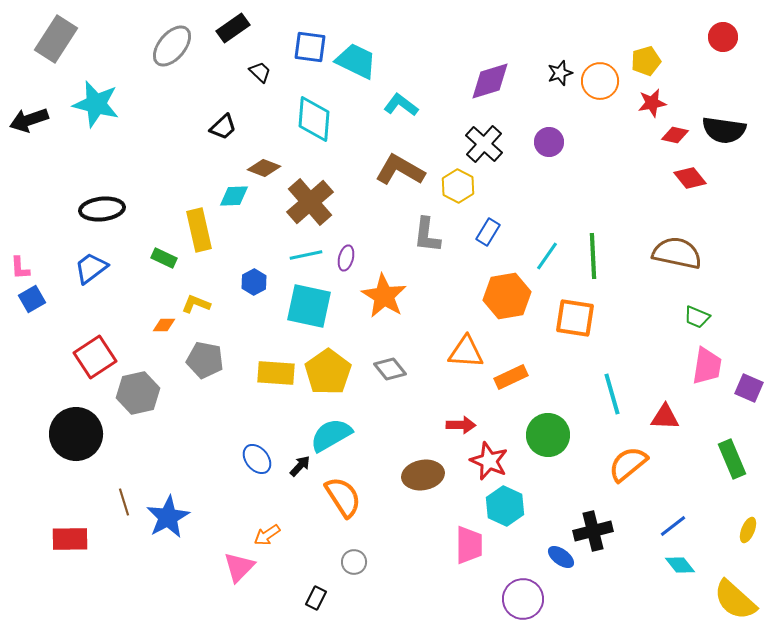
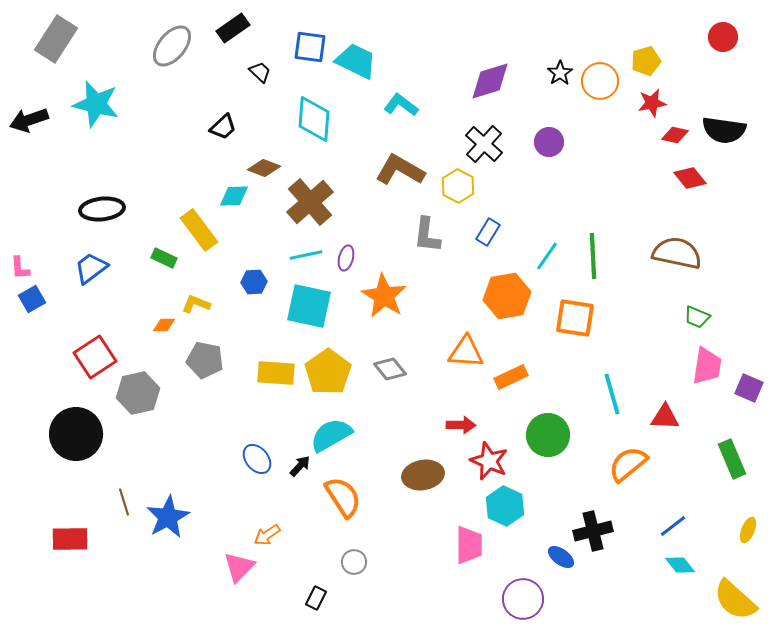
black star at (560, 73): rotated 15 degrees counterclockwise
yellow rectangle at (199, 230): rotated 24 degrees counterclockwise
blue hexagon at (254, 282): rotated 25 degrees clockwise
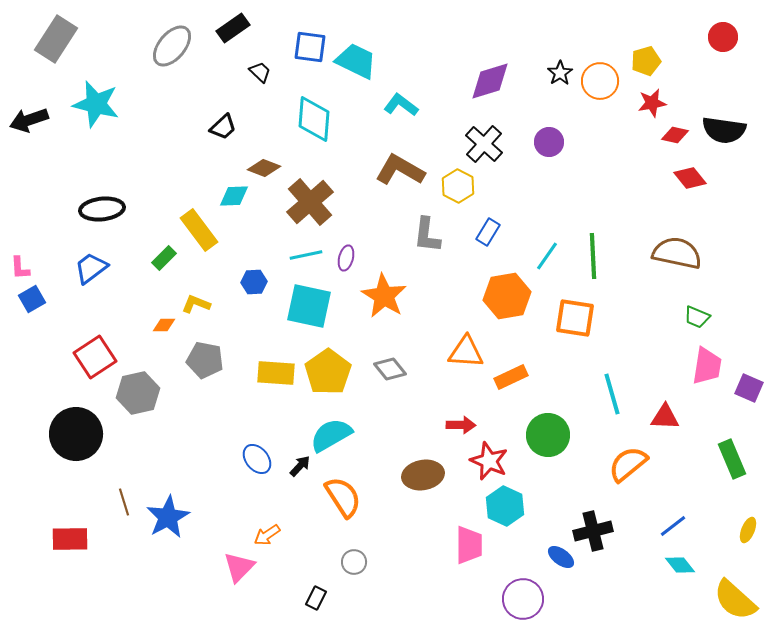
green rectangle at (164, 258): rotated 70 degrees counterclockwise
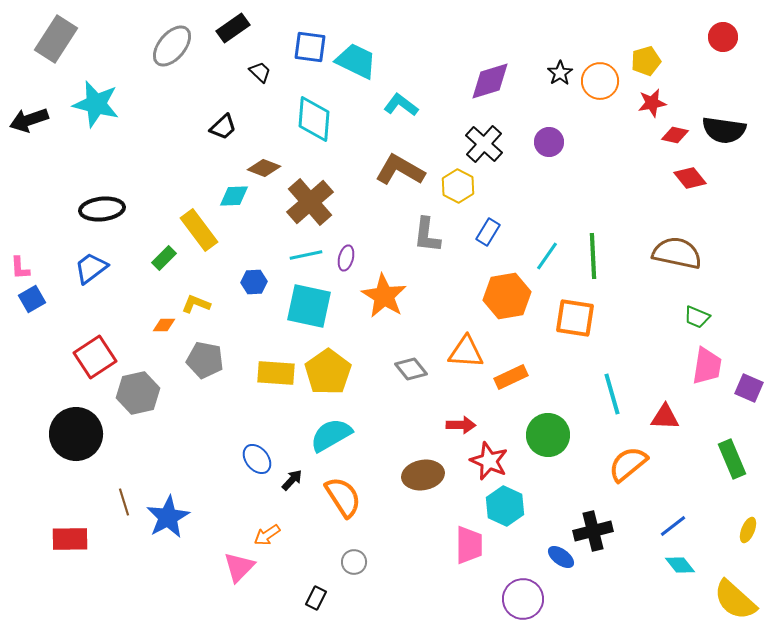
gray diamond at (390, 369): moved 21 px right
black arrow at (300, 466): moved 8 px left, 14 px down
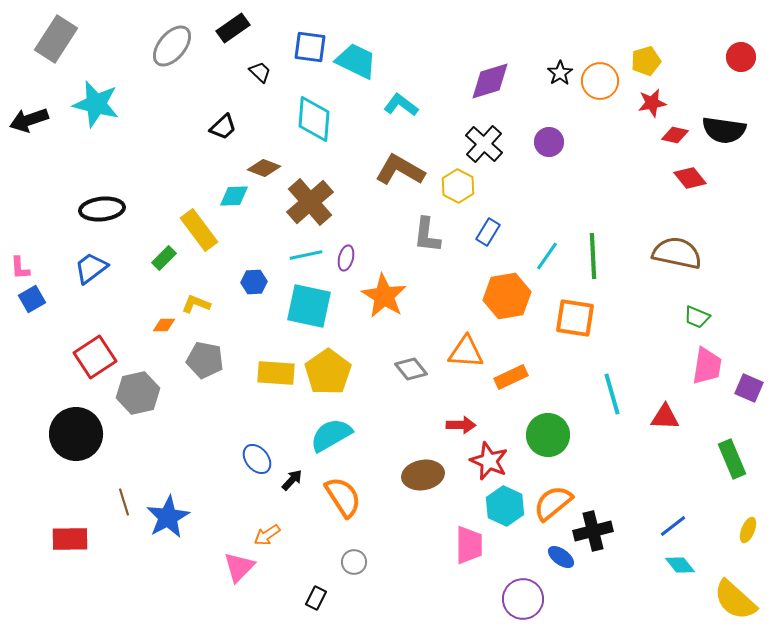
red circle at (723, 37): moved 18 px right, 20 px down
orange semicircle at (628, 464): moved 75 px left, 39 px down
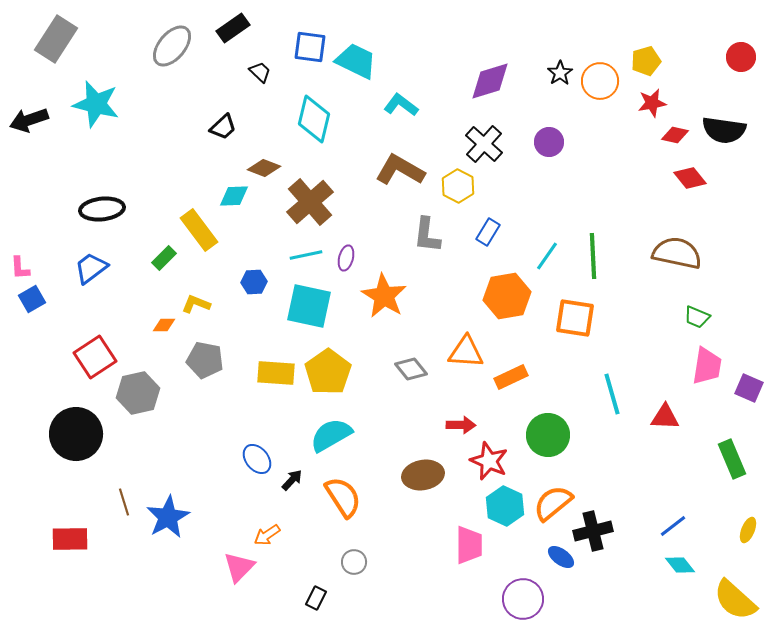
cyan diamond at (314, 119): rotated 9 degrees clockwise
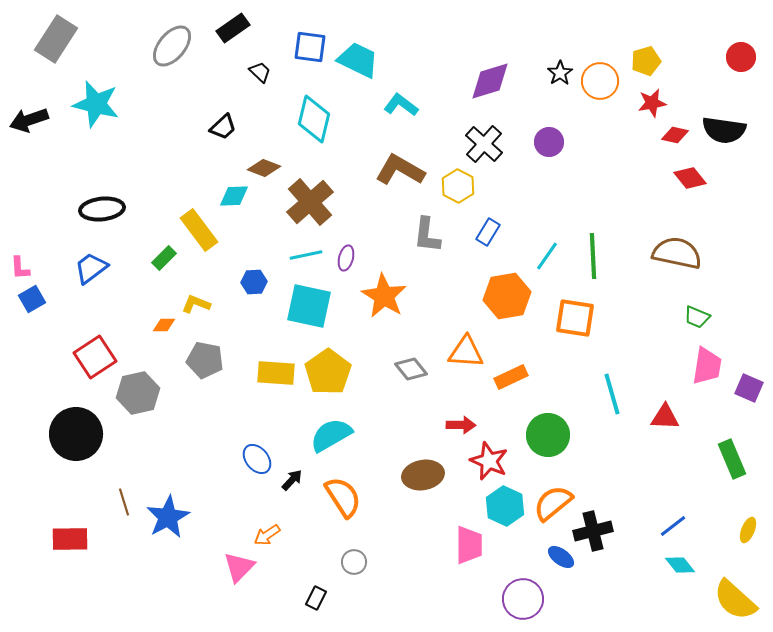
cyan trapezoid at (356, 61): moved 2 px right, 1 px up
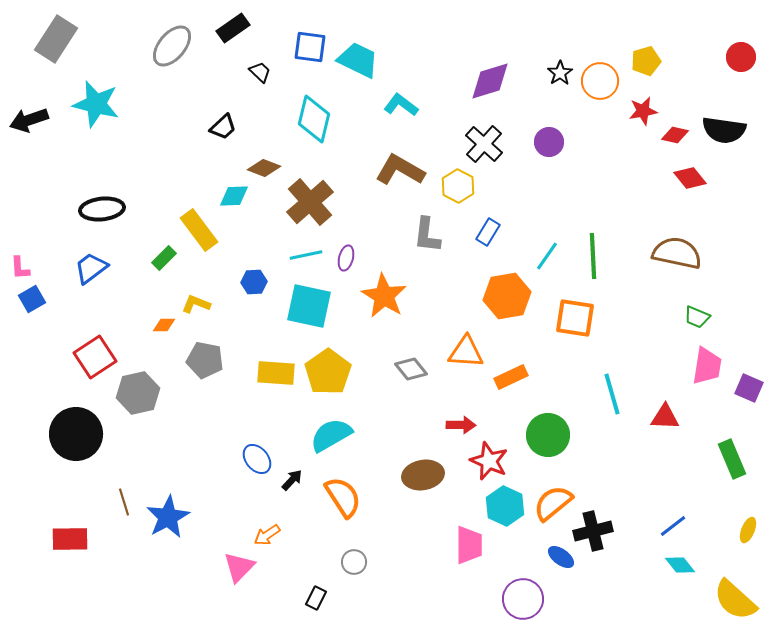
red star at (652, 103): moved 9 px left, 8 px down
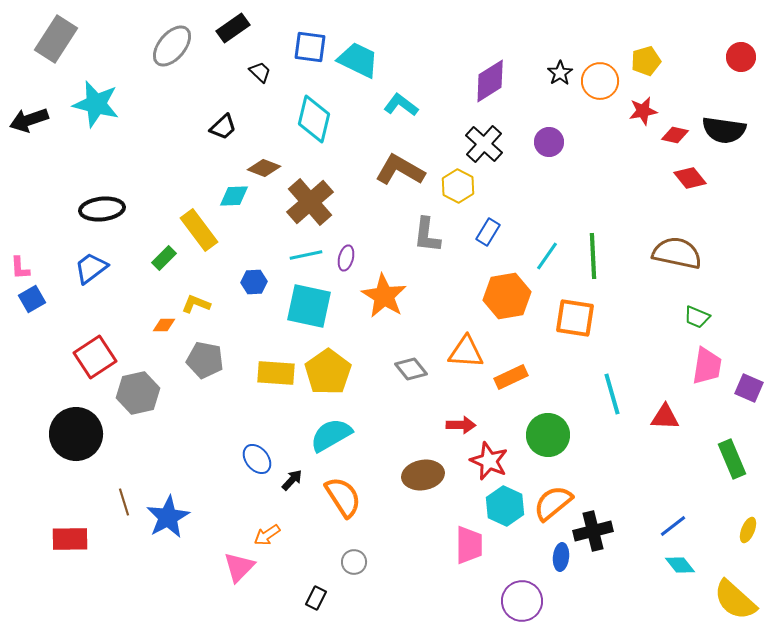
purple diamond at (490, 81): rotated 15 degrees counterclockwise
blue ellipse at (561, 557): rotated 60 degrees clockwise
purple circle at (523, 599): moved 1 px left, 2 px down
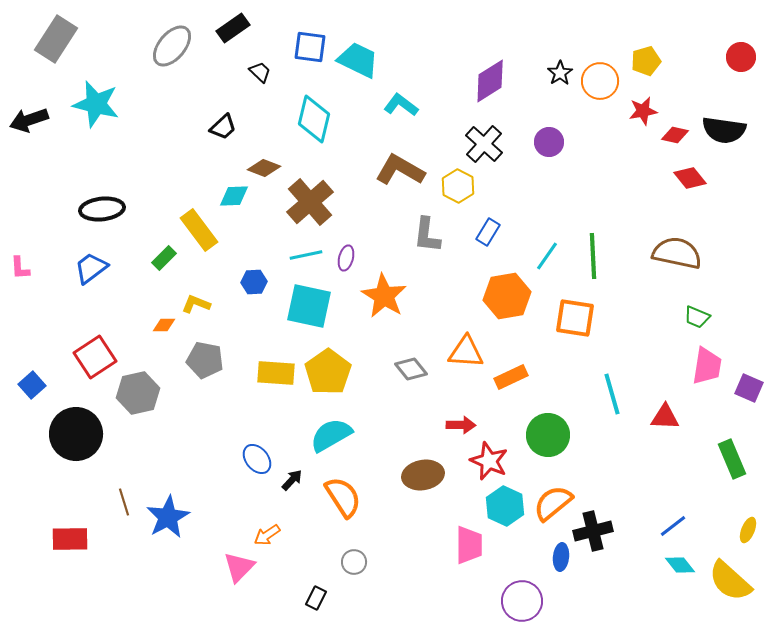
blue square at (32, 299): moved 86 px down; rotated 12 degrees counterclockwise
yellow semicircle at (735, 600): moved 5 px left, 19 px up
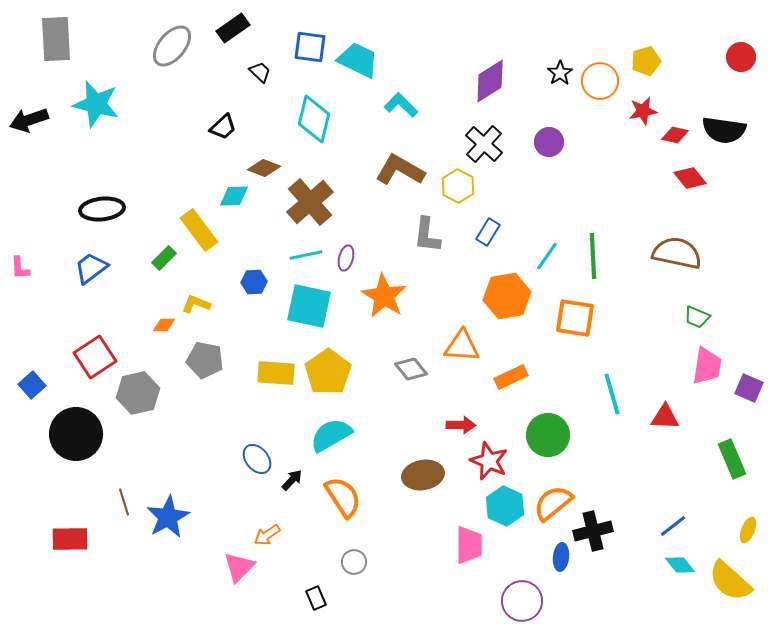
gray rectangle at (56, 39): rotated 36 degrees counterclockwise
cyan L-shape at (401, 105): rotated 8 degrees clockwise
orange triangle at (466, 352): moved 4 px left, 6 px up
black rectangle at (316, 598): rotated 50 degrees counterclockwise
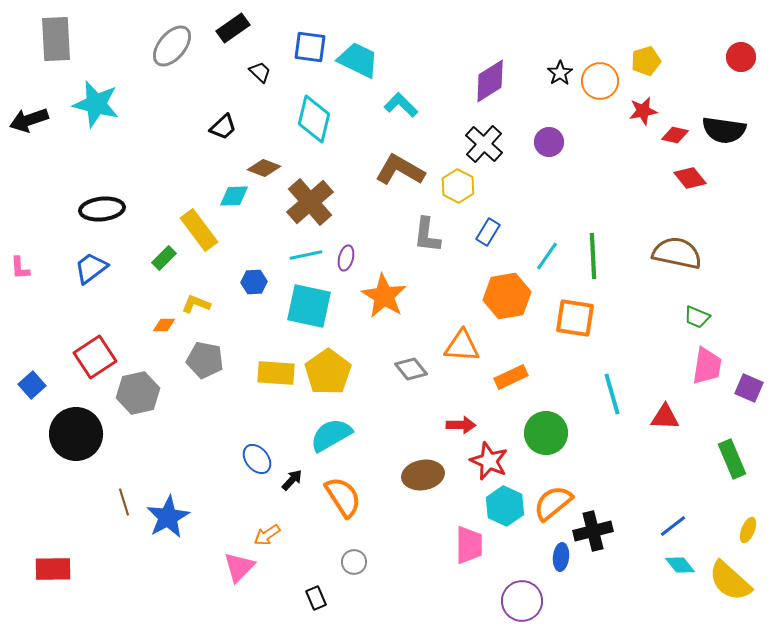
green circle at (548, 435): moved 2 px left, 2 px up
red rectangle at (70, 539): moved 17 px left, 30 px down
